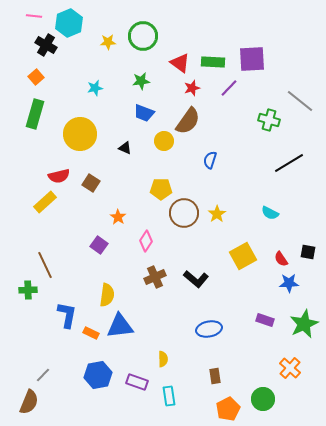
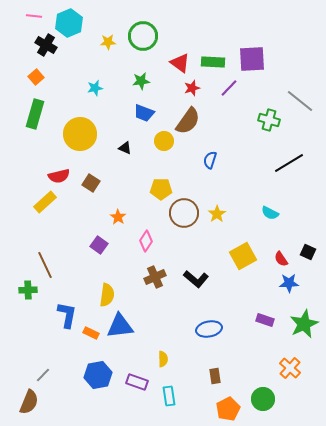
black square at (308, 252): rotated 14 degrees clockwise
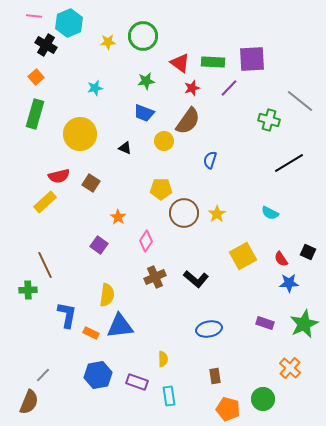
green star at (141, 81): moved 5 px right
purple rectangle at (265, 320): moved 3 px down
orange pentagon at (228, 409): rotated 30 degrees counterclockwise
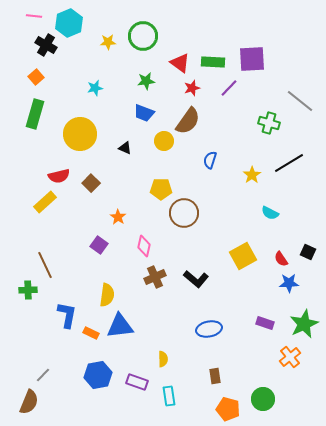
green cross at (269, 120): moved 3 px down
brown square at (91, 183): rotated 12 degrees clockwise
yellow star at (217, 214): moved 35 px right, 39 px up
pink diamond at (146, 241): moved 2 px left, 5 px down; rotated 20 degrees counterclockwise
orange cross at (290, 368): moved 11 px up; rotated 10 degrees clockwise
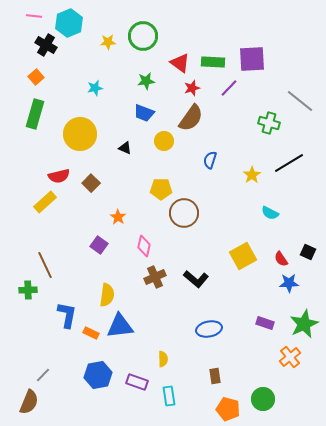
brown semicircle at (188, 121): moved 3 px right, 3 px up
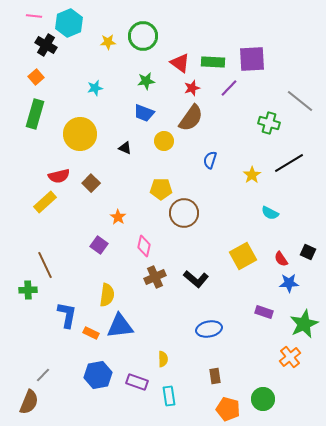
purple rectangle at (265, 323): moved 1 px left, 11 px up
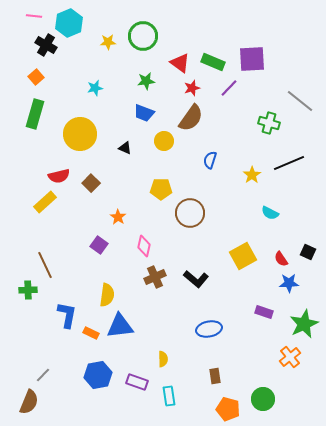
green rectangle at (213, 62): rotated 20 degrees clockwise
black line at (289, 163): rotated 8 degrees clockwise
brown circle at (184, 213): moved 6 px right
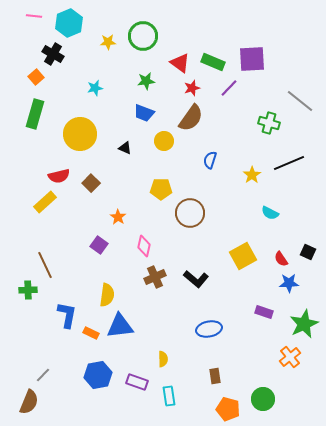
black cross at (46, 45): moved 7 px right, 9 px down
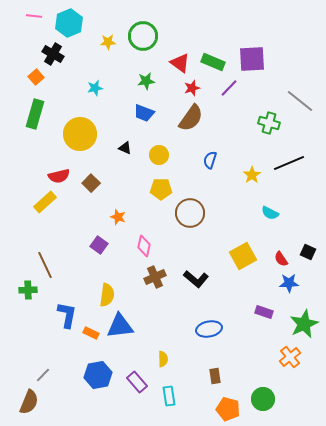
yellow circle at (164, 141): moved 5 px left, 14 px down
orange star at (118, 217): rotated 14 degrees counterclockwise
purple rectangle at (137, 382): rotated 30 degrees clockwise
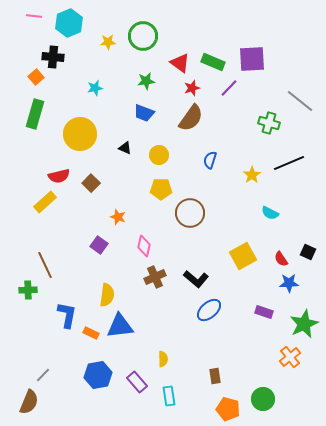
black cross at (53, 54): moved 3 px down; rotated 25 degrees counterclockwise
blue ellipse at (209, 329): moved 19 px up; rotated 30 degrees counterclockwise
